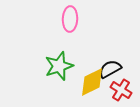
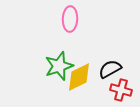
yellow diamond: moved 13 px left, 5 px up
red cross: rotated 15 degrees counterclockwise
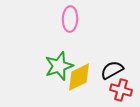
black semicircle: moved 2 px right, 1 px down
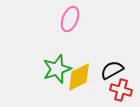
pink ellipse: rotated 20 degrees clockwise
green star: moved 2 px left, 3 px down
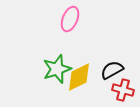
red cross: moved 2 px right
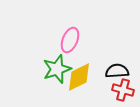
pink ellipse: moved 21 px down
black semicircle: moved 5 px right, 1 px down; rotated 25 degrees clockwise
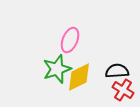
red cross: rotated 15 degrees clockwise
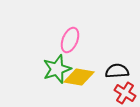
yellow diamond: rotated 36 degrees clockwise
red cross: moved 2 px right, 3 px down
